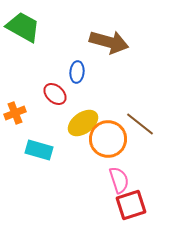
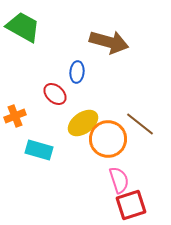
orange cross: moved 3 px down
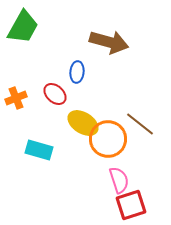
green trapezoid: rotated 90 degrees clockwise
orange cross: moved 1 px right, 18 px up
yellow ellipse: rotated 68 degrees clockwise
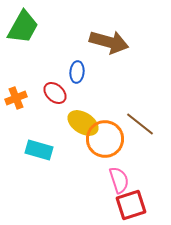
red ellipse: moved 1 px up
orange circle: moved 3 px left
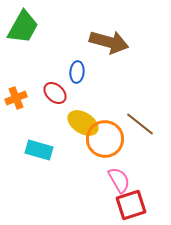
pink semicircle: rotated 12 degrees counterclockwise
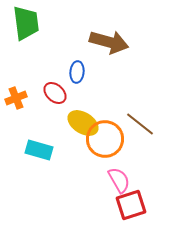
green trapezoid: moved 3 px right, 4 px up; rotated 36 degrees counterclockwise
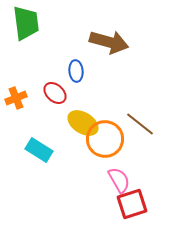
blue ellipse: moved 1 px left, 1 px up; rotated 10 degrees counterclockwise
cyan rectangle: rotated 16 degrees clockwise
red square: moved 1 px right, 1 px up
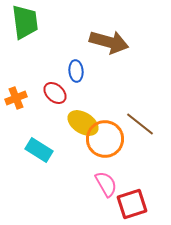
green trapezoid: moved 1 px left, 1 px up
pink semicircle: moved 13 px left, 4 px down
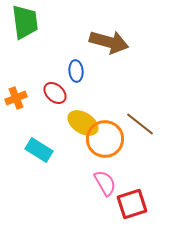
pink semicircle: moved 1 px left, 1 px up
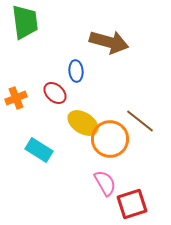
brown line: moved 3 px up
orange circle: moved 5 px right
